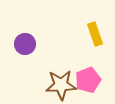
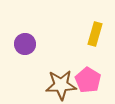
yellow rectangle: rotated 35 degrees clockwise
pink pentagon: rotated 20 degrees counterclockwise
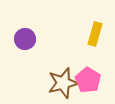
purple circle: moved 5 px up
brown star: moved 2 px right, 2 px up; rotated 12 degrees counterclockwise
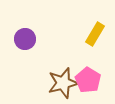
yellow rectangle: rotated 15 degrees clockwise
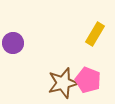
purple circle: moved 12 px left, 4 px down
pink pentagon: rotated 10 degrees counterclockwise
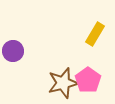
purple circle: moved 8 px down
pink pentagon: rotated 15 degrees clockwise
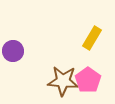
yellow rectangle: moved 3 px left, 4 px down
brown star: moved 2 px up; rotated 20 degrees clockwise
